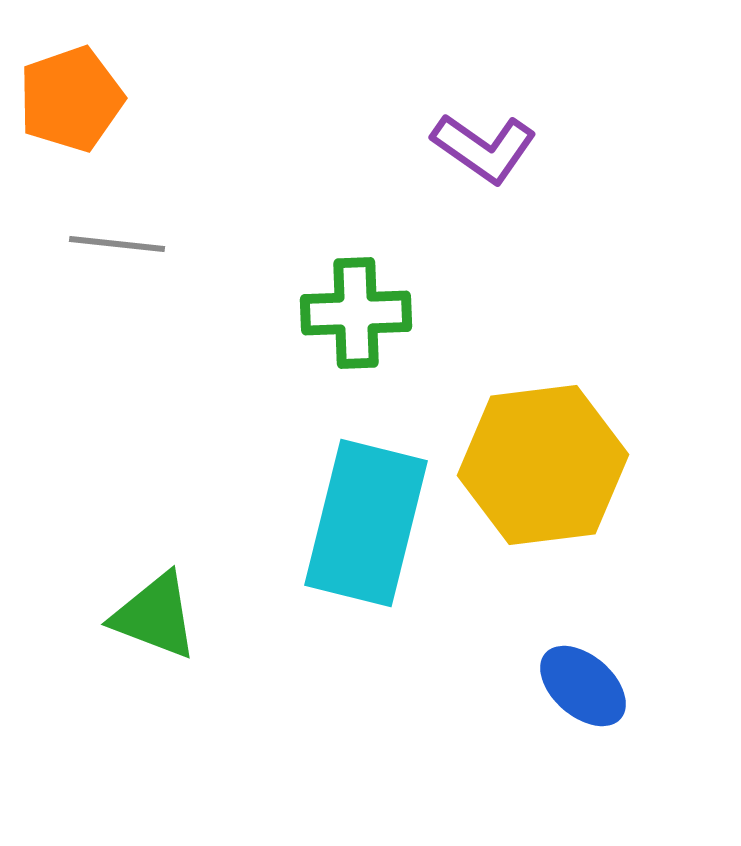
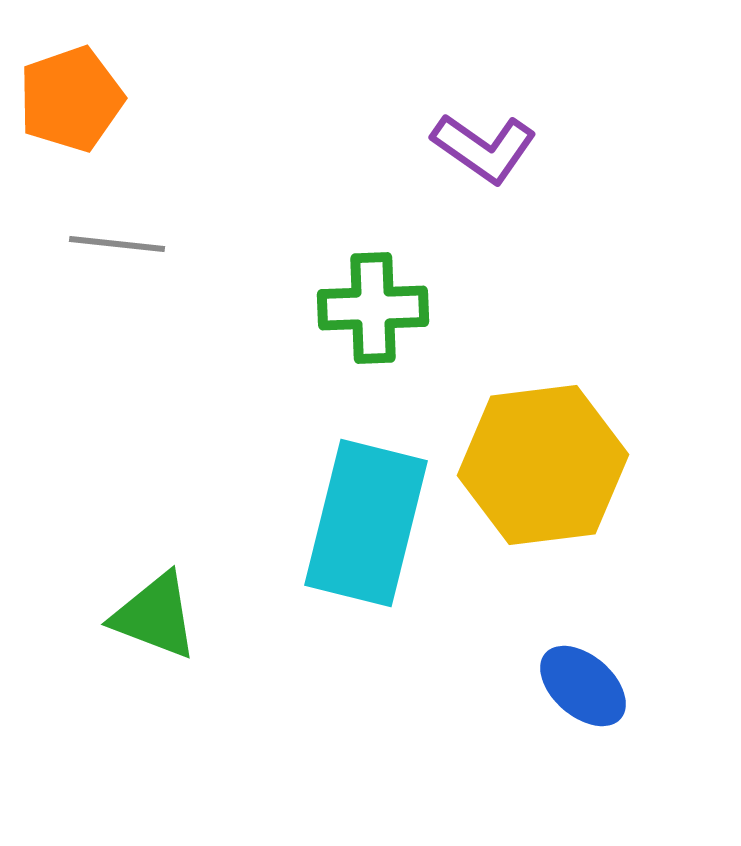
green cross: moved 17 px right, 5 px up
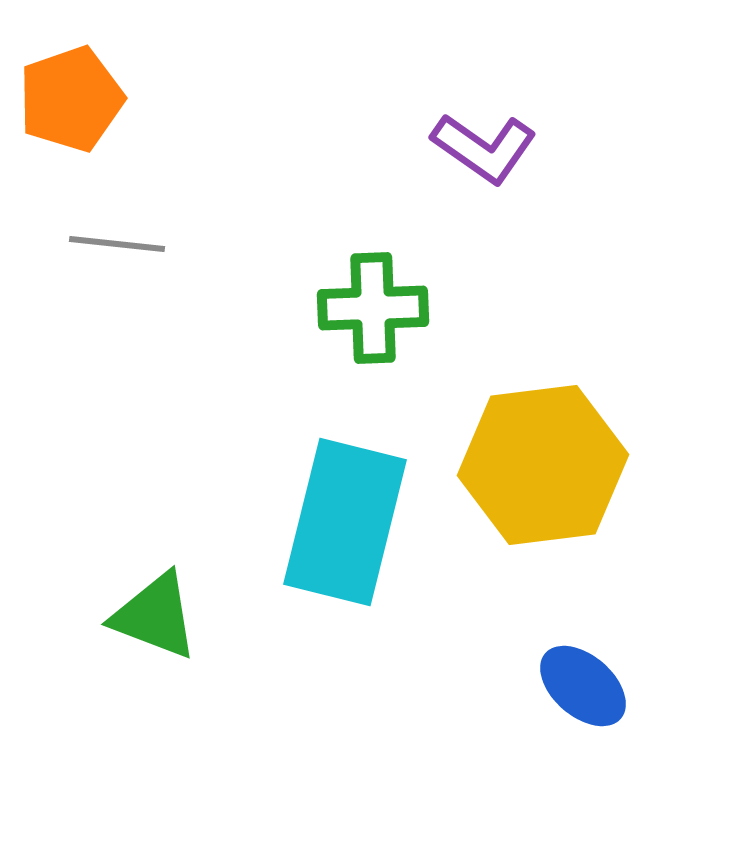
cyan rectangle: moved 21 px left, 1 px up
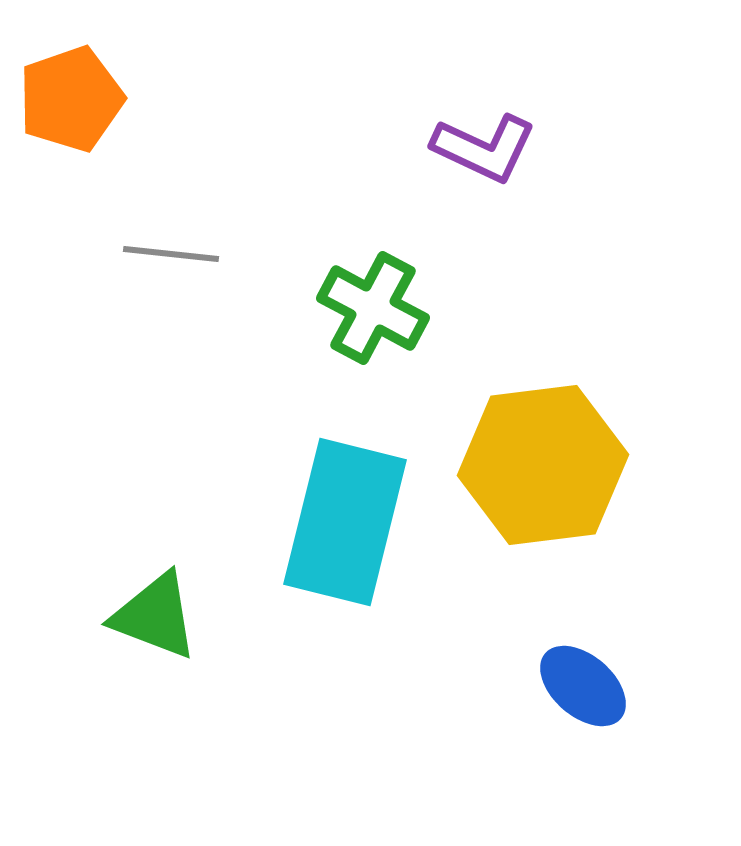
purple L-shape: rotated 10 degrees counterclockwise
gray line: moved 54 px right, 10 px down
green cross: rotated 30 degrees clockwise
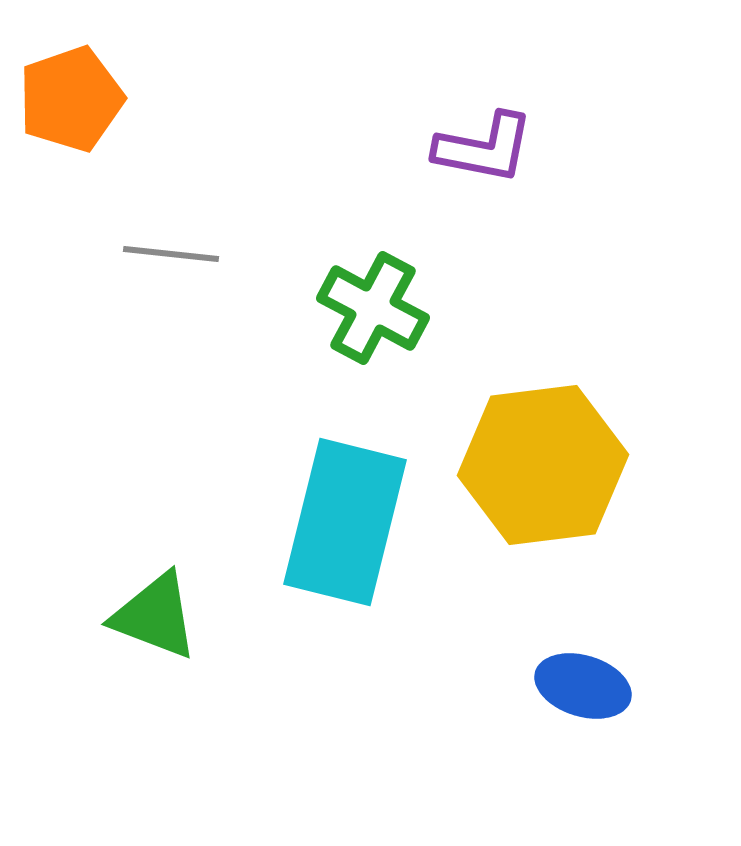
purple L-shape: rotated 14 degrees counterclockwise
blue ellipse: rotated 24 degrees counterclockwise
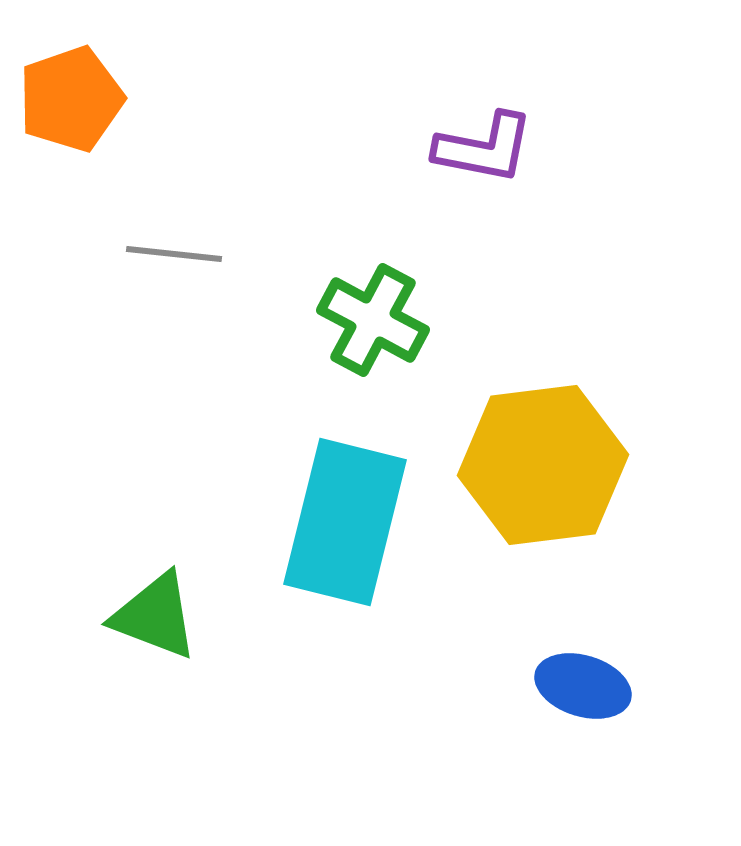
gray line: moved 3 px right
green cross: moved 12 px down
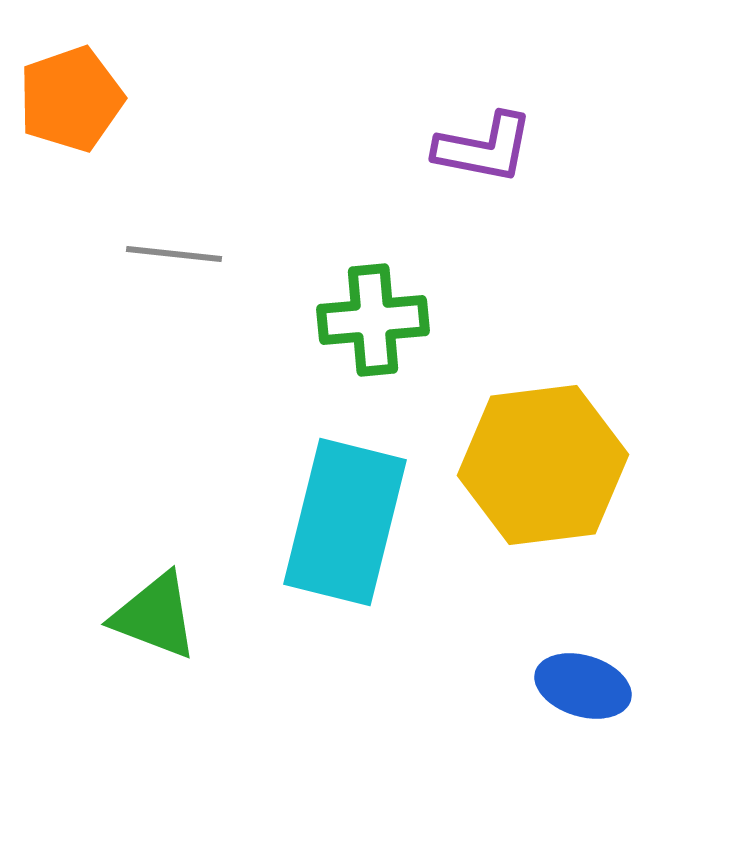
green cross: rotated 33 degrees counterclockwise
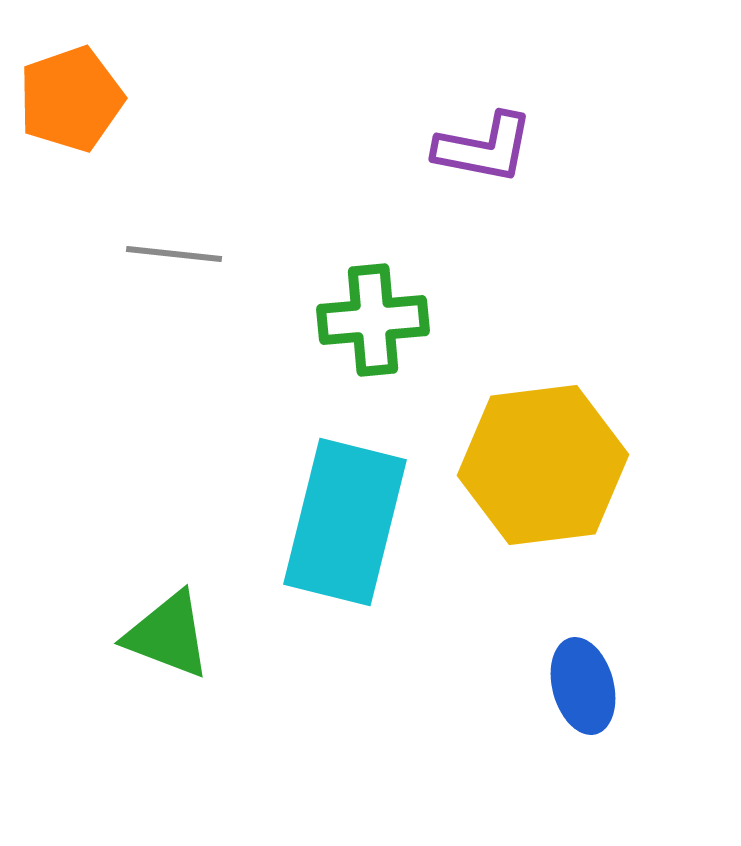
green triangle: moved 13 px right, 19 px down
blue ellipse: rotated 58 degrees clockwise
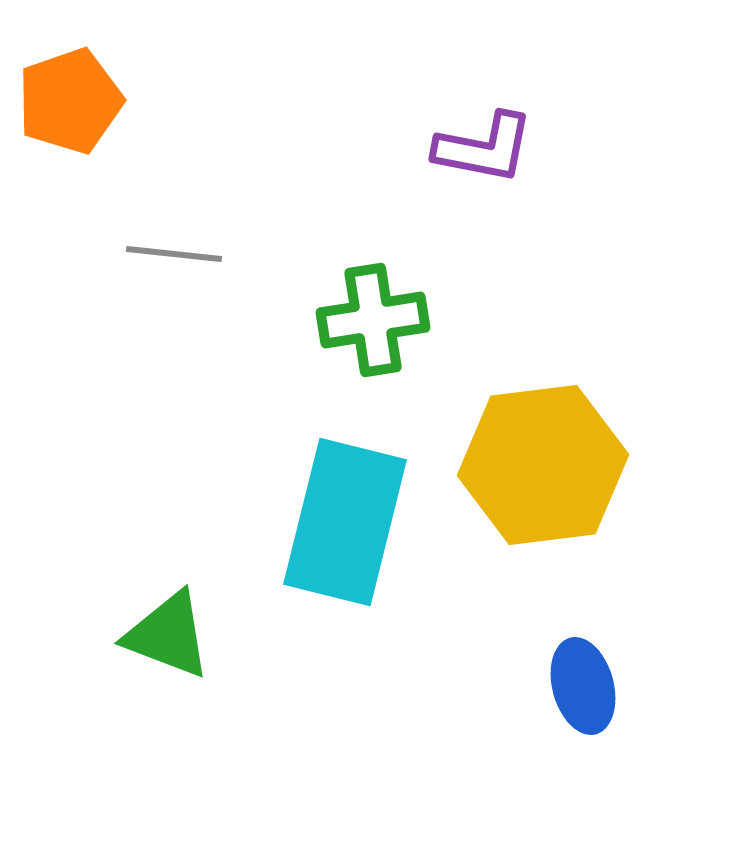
orange pentagon: moved 1 px left, 2 px down
green cross: rotated 4 degrees counterclockwise
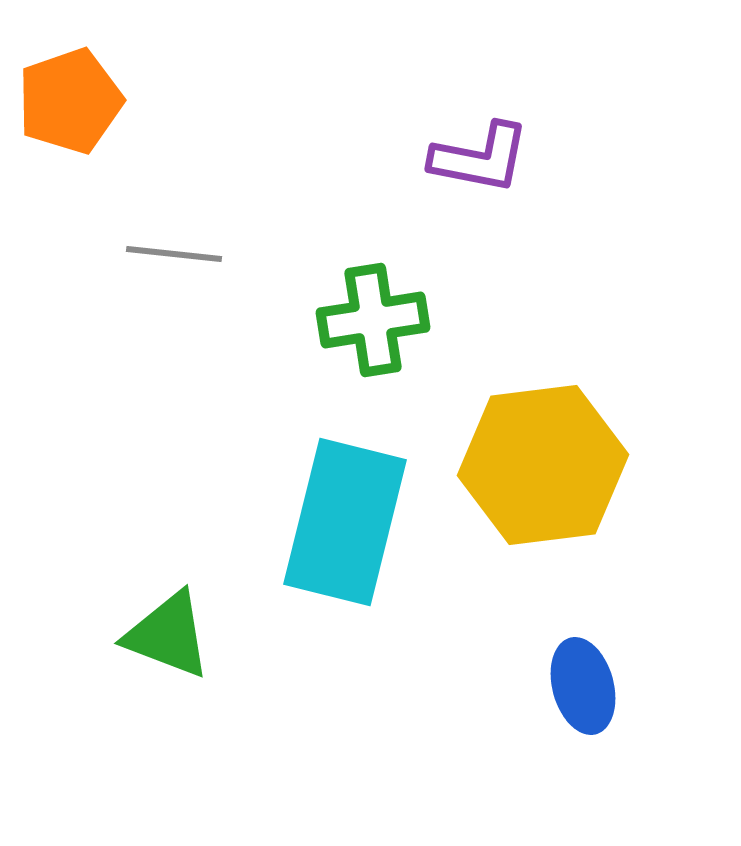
purple L-shape: moved 4 px left, 10 px down
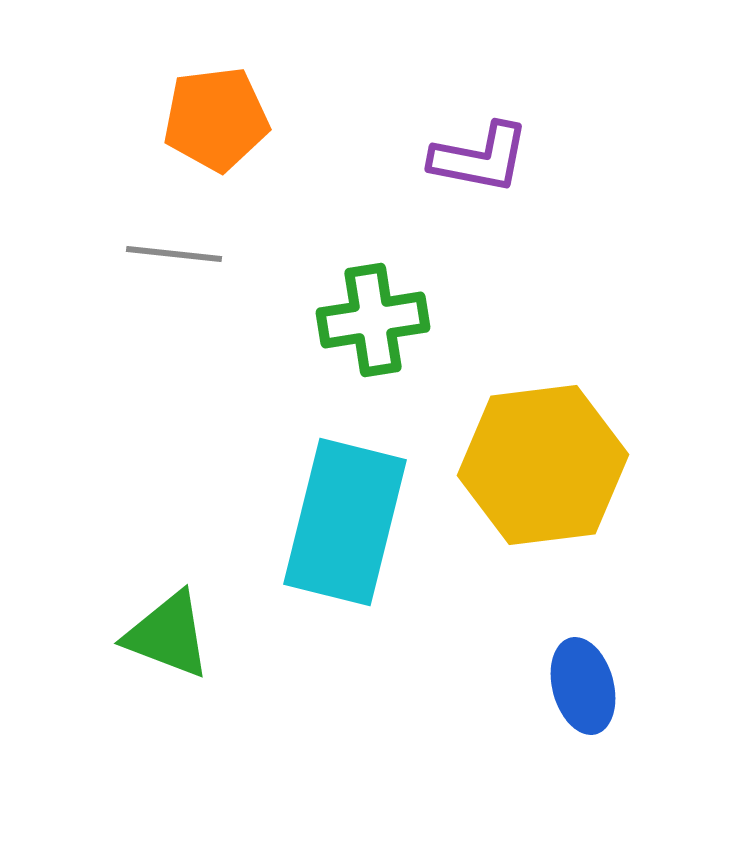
orange pentagon: moved 146 px right, 18 px down; rotated 12 degrees clockwise
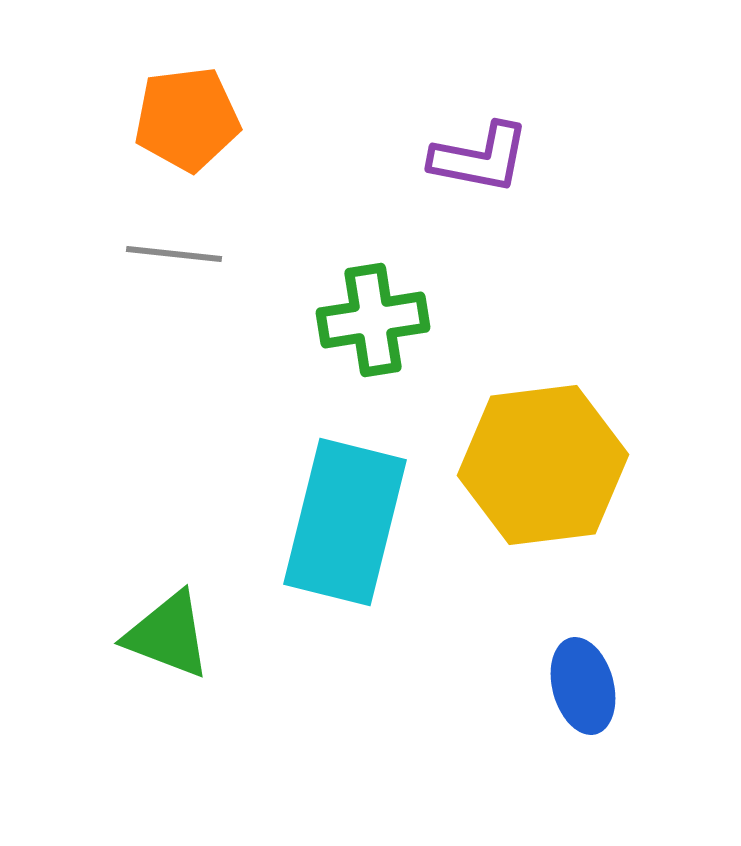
orange pentagon: moved 29 px left
